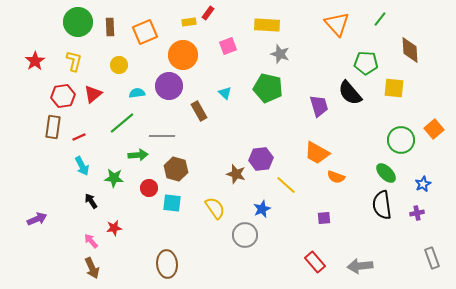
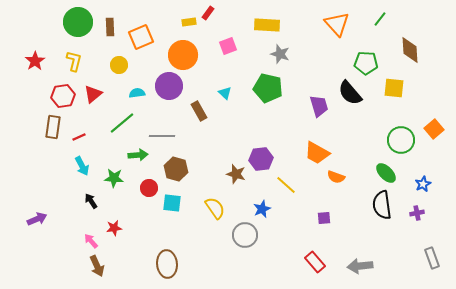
orange square at (145, 32): moved 4 px left, 5 px down
brown arrow at (92, 268): moved 5 px right, 2 px up
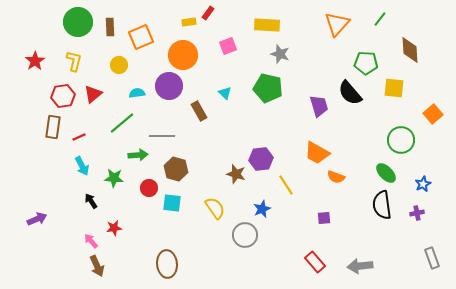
orange triangle at (337, 24): rotated 24 degrees clockwise
orange square at (434, 129): moved 1 px left, 15 px up
yellow line at (286, 185): rotated 15 degrees clockwise
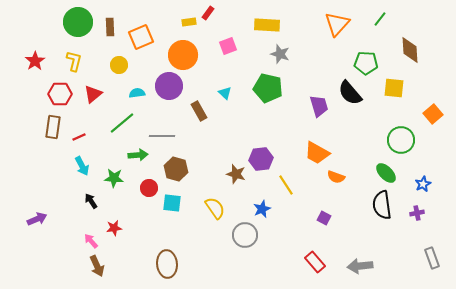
red hexagon at (63, 96): moved 3 px left, 2 px up; rotated 10 degrees clockwise
purple square at (324, 218): rotated 32 degrees clockwise
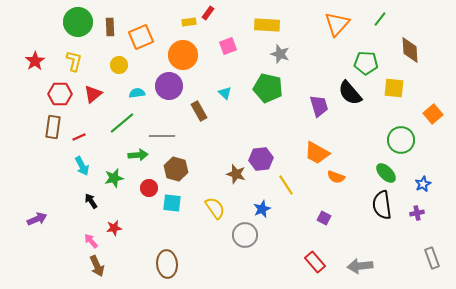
green star at (114, 178): rotated 18 degrees counterclockwise
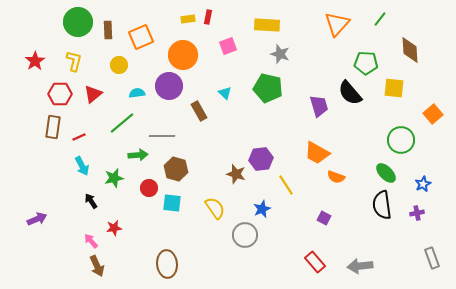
red rectangle at (208, 13): moved 4 px down; rotated 24 degrees counterclockwise
yellow rectangle at (189, 22): moved 1 px left, 3 px up
brown rectangle at (110, 27): moved 2 px left, 3 px down
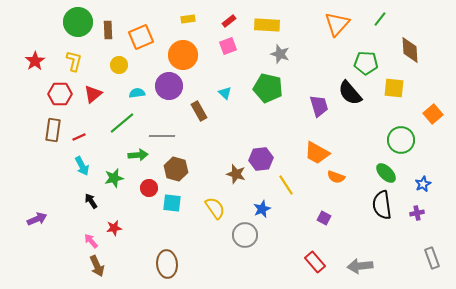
red rectangle at (208, 17): moved 21 px right, 4 px down; rotated 40 degrees clockwise
brown rectangle at (53, 127): moved 3 px down
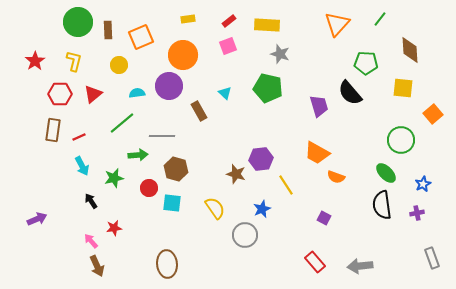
yellow square at (394, 88): moved 9 px right
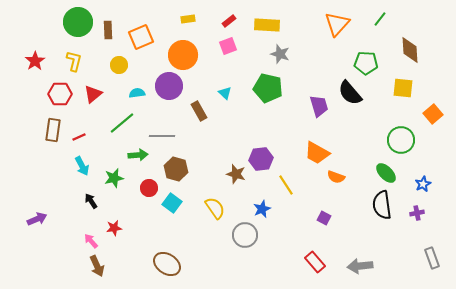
cyan square at (172, 203): rotated 30 degrees clockwise
brown ellipse at (167, 264): rotated 52 degrees counterclockwise
